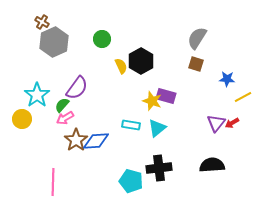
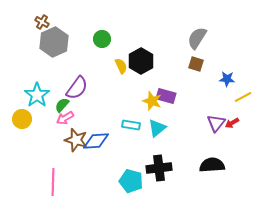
brown star: rotated 20 degrees counterclockwise
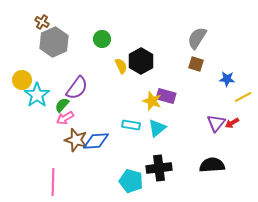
yellow circle: moved 39 px up
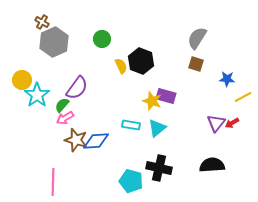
black hexagon: rotated 10 degrees counterclockwise
black cross: rotated 20 degrees clockwise
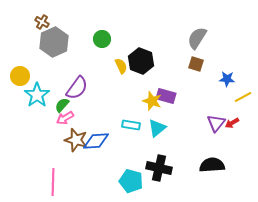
yellow circle: moved 2 px left, 4 px up
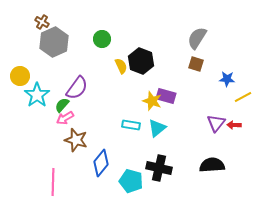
red arrow: moved 2 px right, 2 px down; rotated 32 degrees clockwise
blue diamond: moved 5 px right, 22 px down; rotated 48 degrees counterclockwise
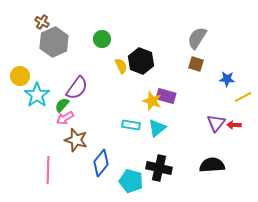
pink line: moved 5 px left, 12 px up
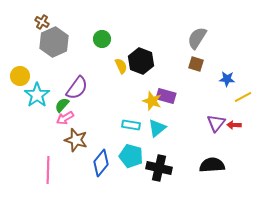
cyan pentagon: moved 25 px up
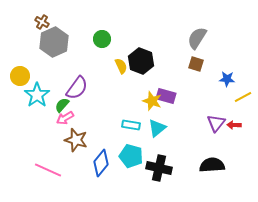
pink line: rotated 68 degrees counterclockwise
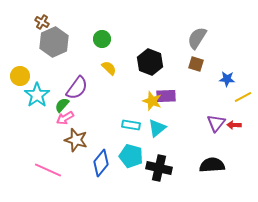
black hexagon: moved 9 px right, 1 px down
yellow semicircle: moved 12 px left, 2 px down; rotated 21 degrees counterclockwise
purple rectangle: rotated 18 degrees counterclockwise
